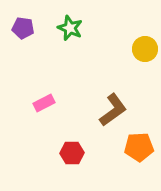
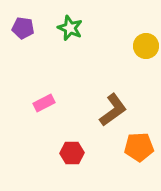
yellow circle: moved 1 px right, 3 px up
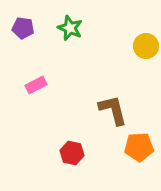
pink rectangle: moved 8 px left, 18 px up
brown L-shape: rotated 68 degrees counterclockwise
red hexagon: rotated 15 degrees clockwise
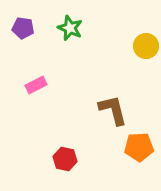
red hexagon: moved 7 px left, 6 px down
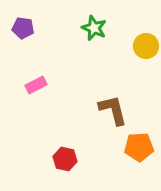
green star: moved 24 px right
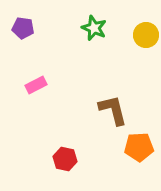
yellow circle: moved 11 px up
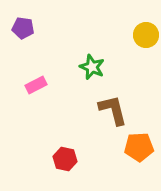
green star: moved 2 px left, 39 px down
